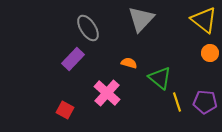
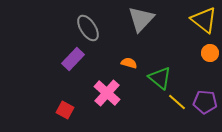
yellow line: rotated 30 degrees counterclockwise
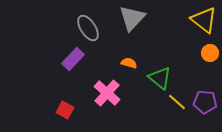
gray triangle: moved 9 px left, 1 px up
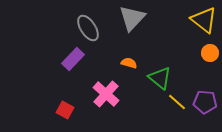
pink cross: moved 1 px left, 1 px down
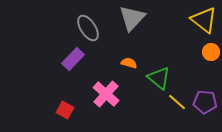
orange circle: moved 1 px right, 1 px up
green triangle: moved 1 px left
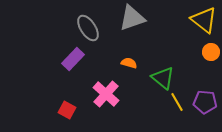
gray triangle: rotated 28 degrees clockwise
green triangle: moved 4 px right
yellow line: rotated 18 degrees clockwise
red square: moved 2 px right
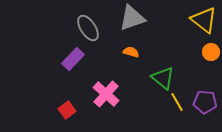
orange semicircle: moved 2 px right, 11 px up
red square: rotated 24 degrees clockwise
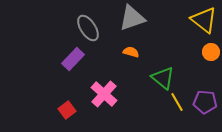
pink cross: moved 2 px left
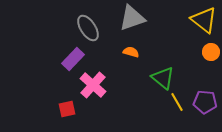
pink cross: moved 11 px left, 9 px up
red square: moved 1 px up; rotated 24 degrees clockwise
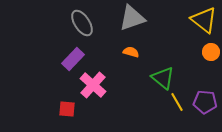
gray ellipse: moved 6 px left, 5 px up
red square: rotated 18 degrees clockwise
